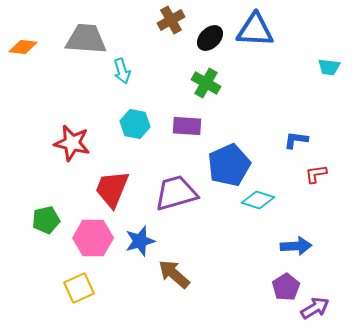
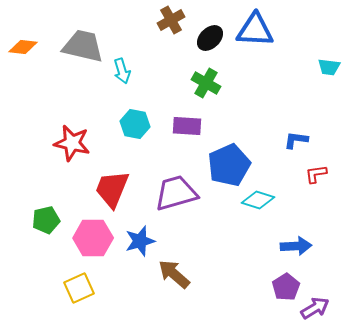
gray trapezoid: moved 3 px left, 7 px down; rotated 9 degrees clockwise
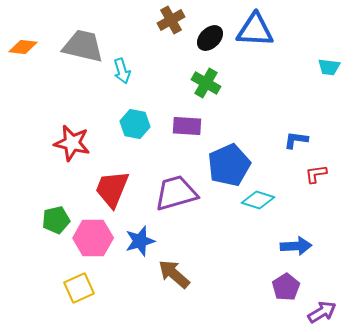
green pentagon: moved 10 px right
purple arrow: moved 7 px right, 4 px down
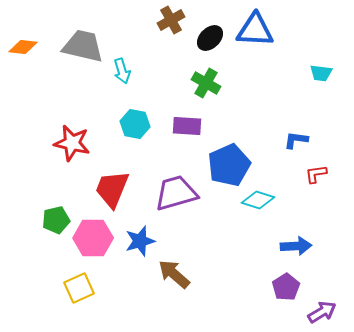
cyan trapezoid: moved 8 px left, 6 px down
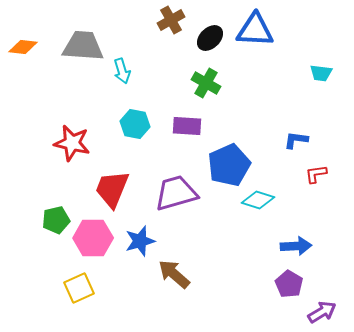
gray trapezoid: rotated 9 degrees counterclockwise
purple pentagon: moved 3 px right, 3 px up; rotated 8 degrees counterclockwise
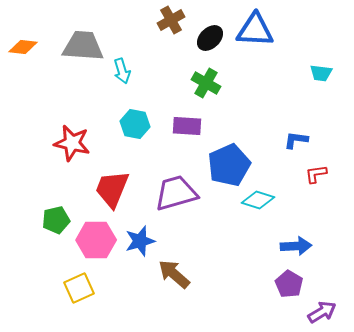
pink hexagon: moved 3 px right, 2 px down
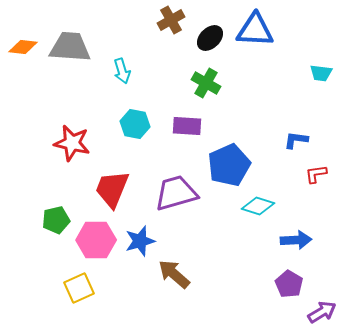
gray trapezoid: moved 13 px left, 1 px down
cyan diamond: moved 6 px down
blue arrow: moved 6 px up
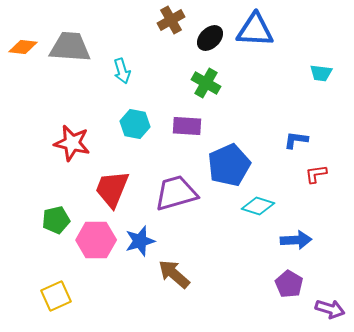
yellow square: moved 23 px left, 8 px down
purple arrow: moved 8 px right, 3 px up; rotated 48 degrees clockwise
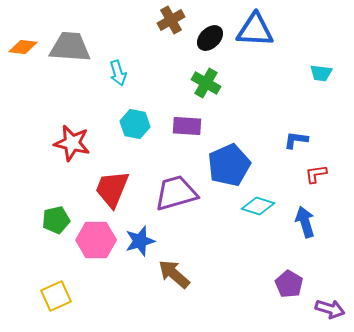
cyan arrow: moved 4 px left, 2 px down
blue arrow: moved 9 px right, 18 px up; rotated 104 degrees counterclockwise
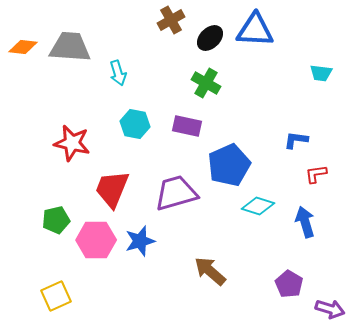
purple rectangle: rotated 8 degrees clockwise
brown arrow: moved 36 px right, 3 px up
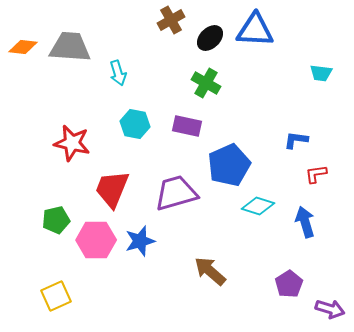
purple pentagon: rotated 8 degrees clockwise
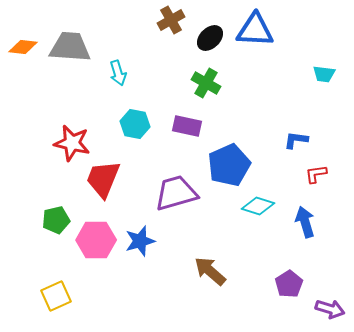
cyan trapezoid: moved 3 px right, 1 px down
red trapezoid: moved 9 px left, 10 px up
